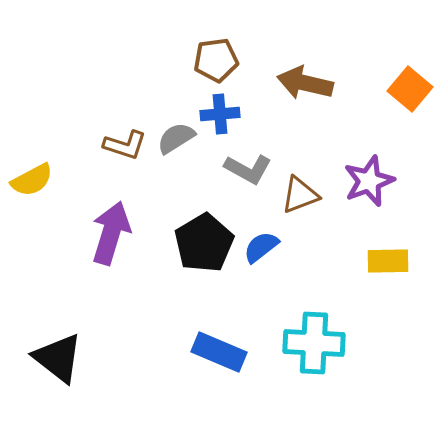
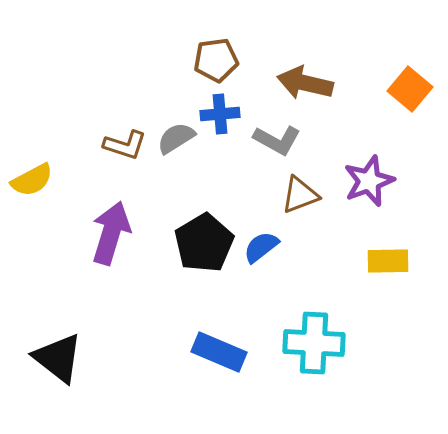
gray L-shape: moved 29 px right, 29 px up
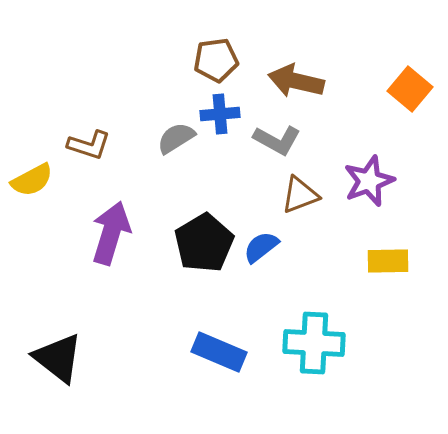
brown arrow: moved 9 px left, 2 px up
brown L-shape: moved 36 px left
